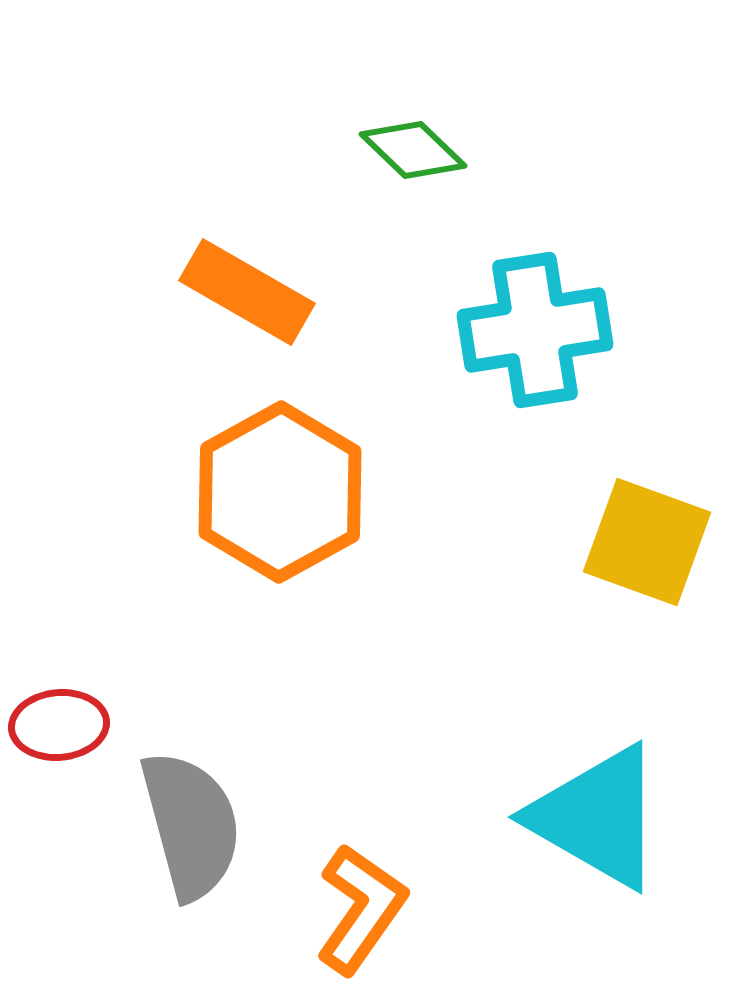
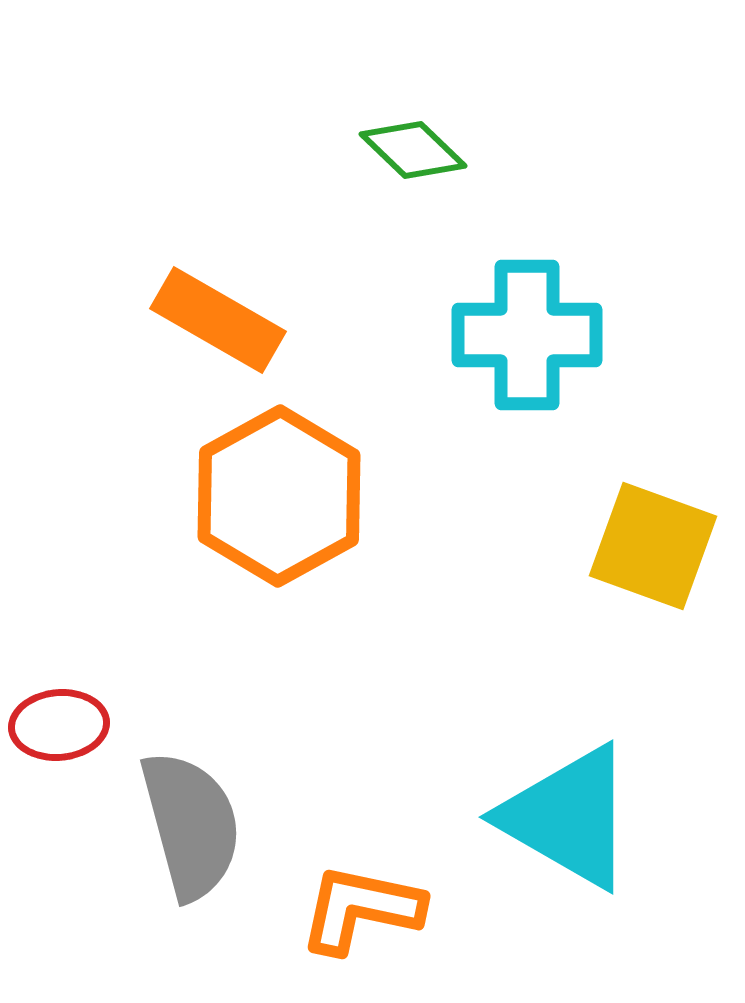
orange rectangle: moved 29 px left, 28 px down
cyan cross: moved 8 px left, 5 px down; rotated 9 degrees clockwise
orange hexagon: moved 1 px left, 4 px down
yellow square: moved 6 px right, 4 px down
cyan triangle: moved 29 px left
orange L-shape: rotated 113 degrees counterclockwise
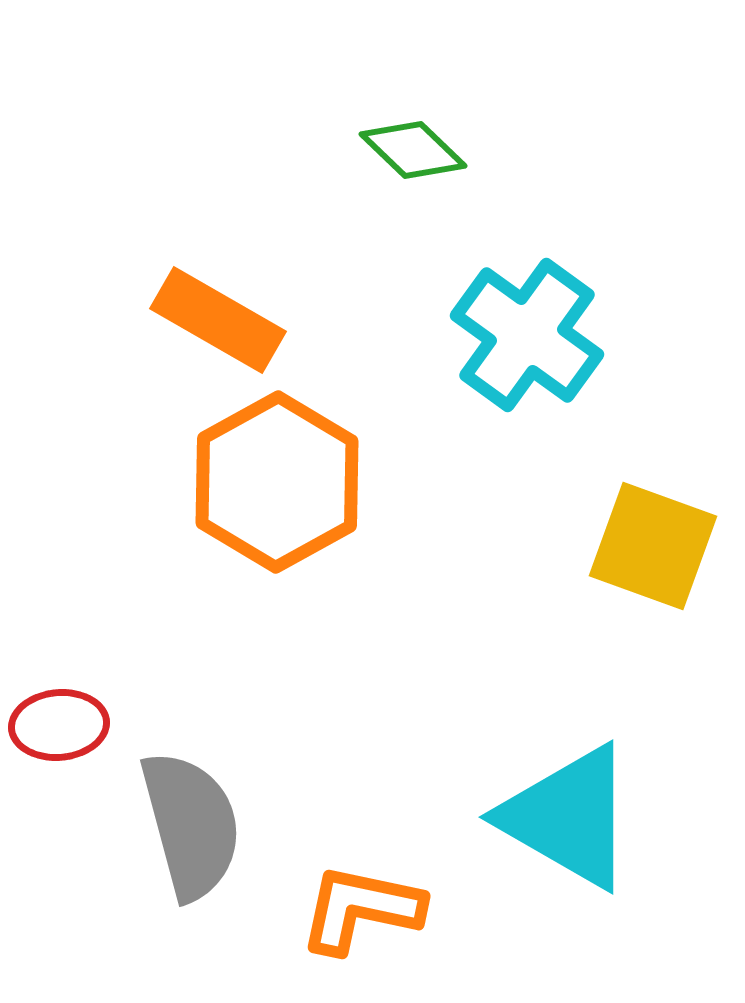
cyan cross: rotated 36 degrees clockwise
orange hexagon: moved 2 px left, 14 px up
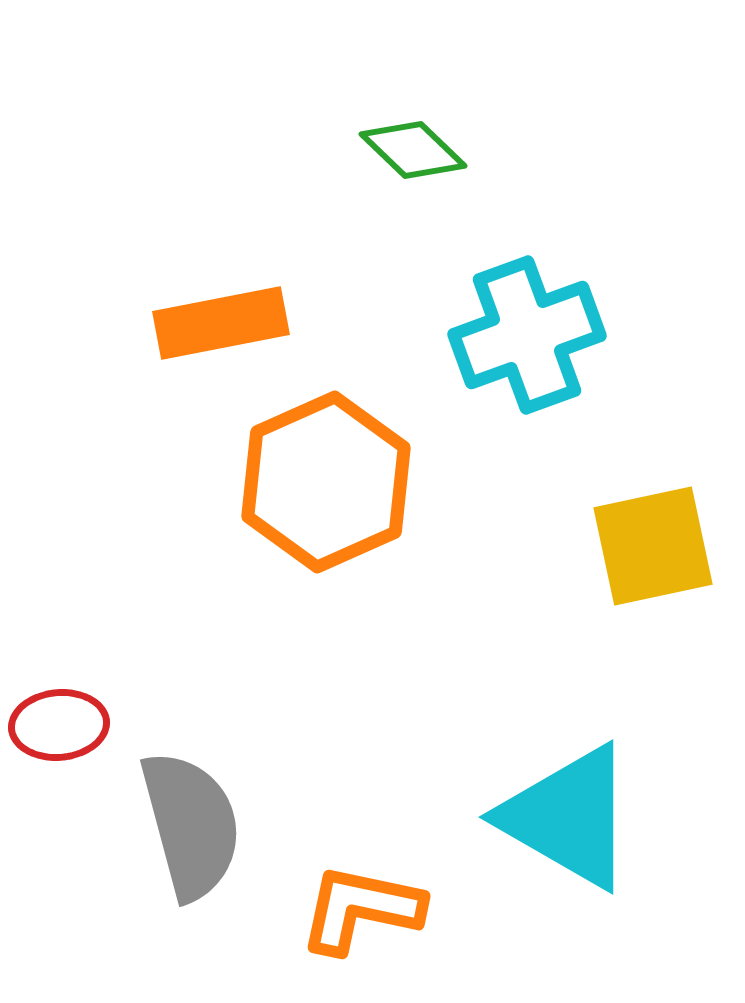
orange rectangle: moved 3 px right, 3 px down; rotated 41 degrees counterclockwise
cyan cross: rotated 34 degrees clockwise
orange hexagon: moved 49 px right; rotated 5 degrees clockwise
yellow square: rotated 32 degrees counterclockwise
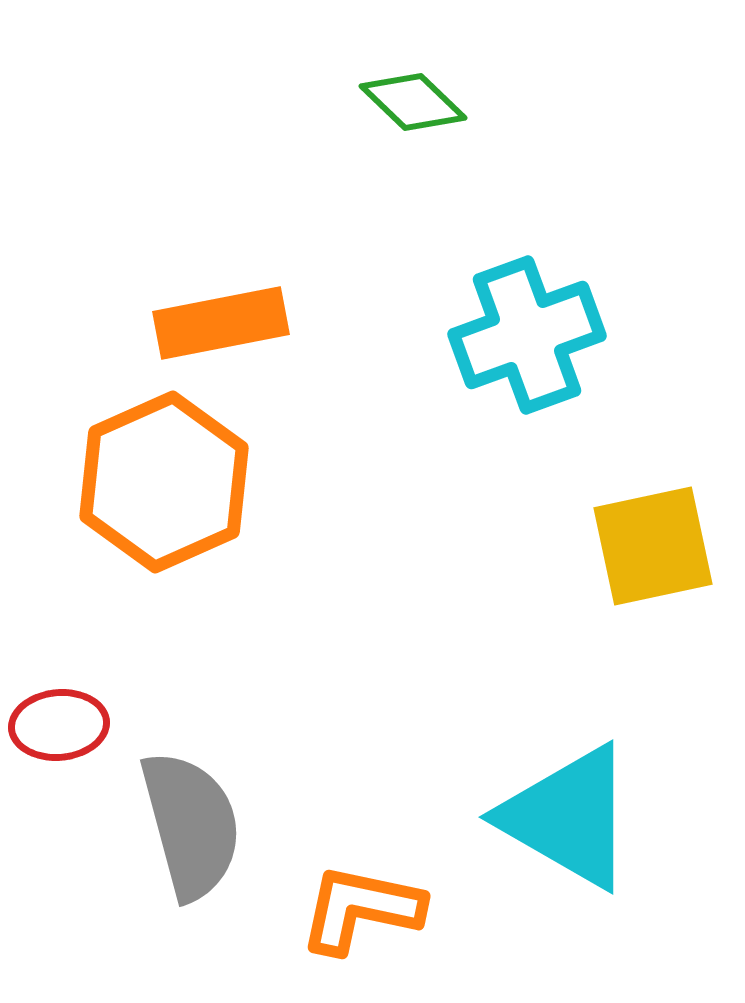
green diamond: moved 48 px up
orange hexagon: moved 162 px left
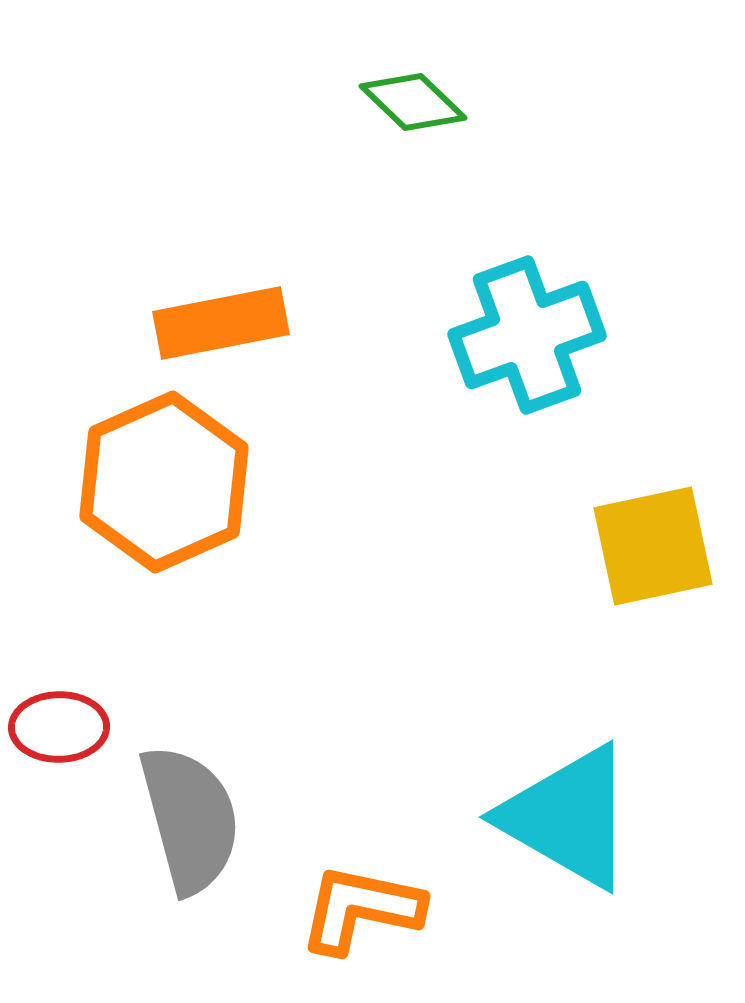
red ellipse: moved 2 px down; rotated 4 degrees clockwise
gray semicircle: moved 1 px left, 6 px up
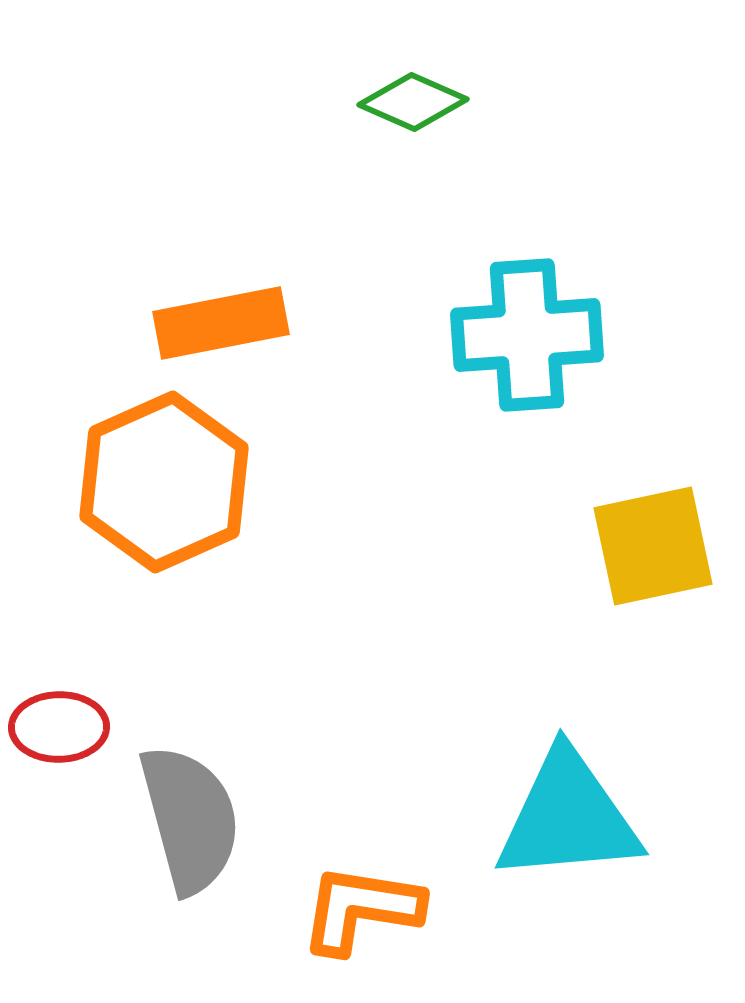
green diamond: rotated 20 degrees counterclockwise
cyan cross: rotated 16 degrees clockwise
cyan triangle: rotated 35 degrees counterclockwise
orange L-shape: rotated 3 degrees counterclockwise
